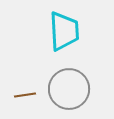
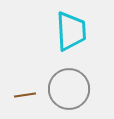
cyan trapezoid: moved 7 px right
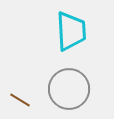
brown line: moved 5 px left, 5 px down; rotated 40 degrees clockwise
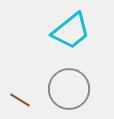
cyan trapezoid: rotated 54 degrees clockwise
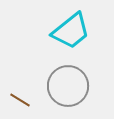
gray circle: moved 1 px left, 3 px up
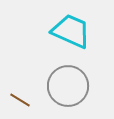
cyan trapezoid: rotated 117 degrees counterclockwise
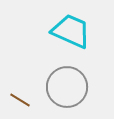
gray circle: moved 1 px left, 1 px down
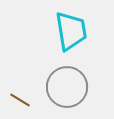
cyan trapezoid: rotated 57 degrees clockwise
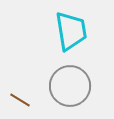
gray circle: moved 3 px right, 1 px up
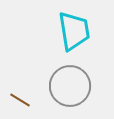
cyan trapezoid: moved 3 px right
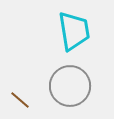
brown line: rotated 10 degrees clockwise
